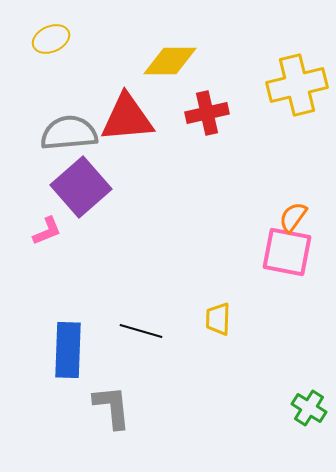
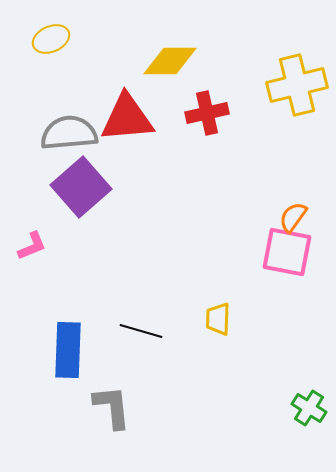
pink L-shape: moved 15 px left, 15 px down
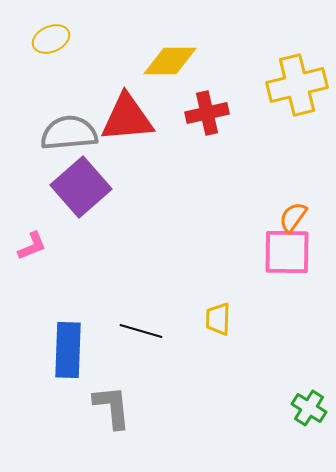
pink square: rotated 10 degrees counterclockwise
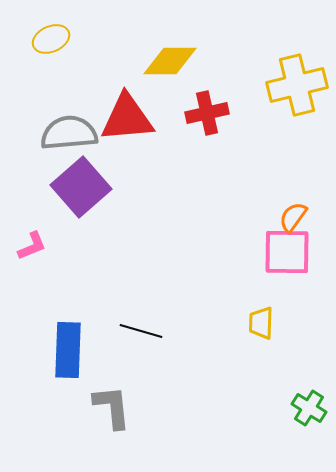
yellow trapezoid: moved 43 px right, 4 px down
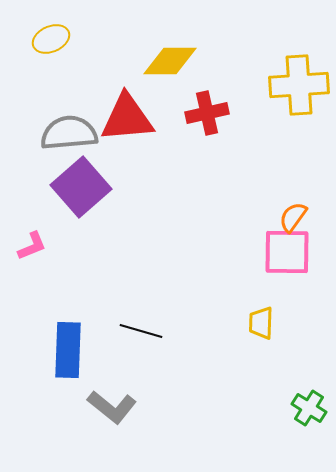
yellow cross: moved 2 px right; rotated 10 degrees clockwise
gray L-shape: rotated 135 degrees clockwise
